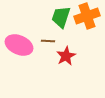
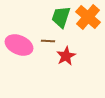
orange cross: moved 1 px right, 1 px down; rotated 30 degrees counterclockwise
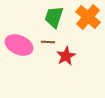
green trapezoid: moved 7 px left
brown line: moved 1 px down
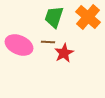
red star: moved 2 px left, 3 px up
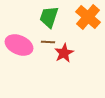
green trapezoid: moved 5 px left
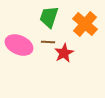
orange cross: moved 3 px left, 7 px down
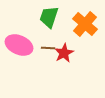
brown line: moved 6 px down
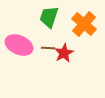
orange cross: moved 1 px left
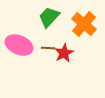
green trapezoid: rotated 25 degrees clockwise
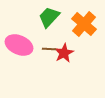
brown line: moved 1 px right, 1 px down
